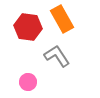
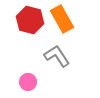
red hexagon: moved 2 px right, 7 px up; rotated 8 degrees clockwise
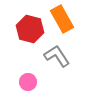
red hexagon: moved 9 px down
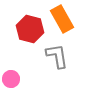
gray L-shape: rotated 24 degrees clockwise
pink circle: moved 17 px left, 3 px up
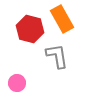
pink circle: moved 6 px right, 4 px down
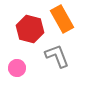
gray L-shape: rotated 12 degrees counterclockwise
pink circle: moved 15 px up
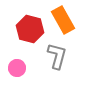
orange rectangle: moved 1 px right, 1 px down
gray L-shape: rotated 36 degrees clockwise
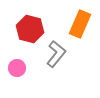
orange rectangle: moved 17 px right, 4 px down; rotated 52 degrees clockwise
gray L-shape: moved 1 px left, 2 px up; rotated 24 degrees clockwise
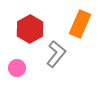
red hexagon: rotated 16 degrees clockwise
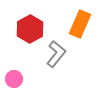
pink circle: moved 3 px left, 11 px down
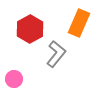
orange rectangle: moved 1 px left, 1 px up
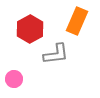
orange rectangle: moved 2 px left, 2 px up
gray L-shape: rotated 44 degrees clockwise
